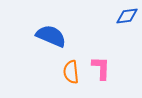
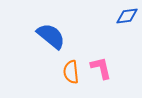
blue semicircle: rotated 16 degrees clockwise
pink L-shape: rotated 15 degrees counterclockwise
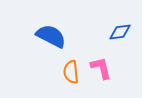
blue diamond: moved 7 px left, 16 px down
blue semicircle: rotated 12 degrees counterclockwise
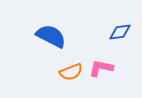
pink L-shape: rotated 65 degrees counterclockwise
orange semicircle: rotated 105 degrees counterclockwise
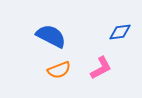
pink L-shape: rotated 140 degrees clockwise
orange semicircle: moved 12 px left, 2 px up
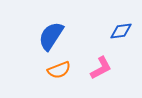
blue diamond: moved 1 px right, 1 px up
blue semicircle: rotated 84 degrees counterclockwise
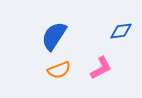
blue semicircle: moved 3 px right
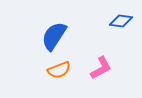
blue diamond: moved 10 px up; rotated 15 degrees clockwise
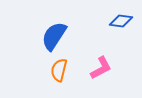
orange semicircle: rotated 125 degrees clockwise
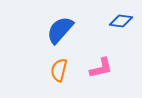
blue semicircle: moved 6 px right, 6 px up; rotated 8 degrees clockwise
pink L-shape: rotated 15 degrees clockwise
